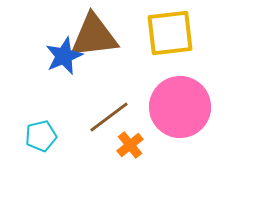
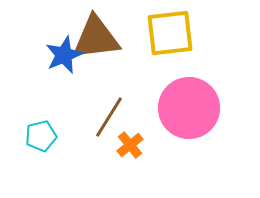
brown triangle: moved 2 px right, 2 px down
blue star: moved 1 px up
pink circle: moved 9 px right, 1 px down
brown line: rotated 21 degrees counterclockwise
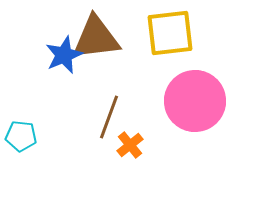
pink circle: moved 6 px right, 7 px up
brown line: rotated 12 degrees counterclockwise
cyan pentagon: moved 20 px left; rotated 20 degrees clockwise
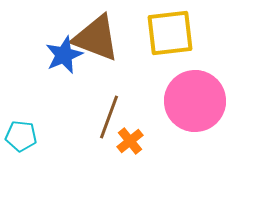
brown triangle: rotated 28 degrees clockwise
orange cross: moved 4 px up
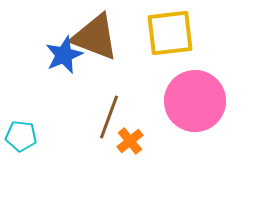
brown triangle: moved 1 px left, 1 px up
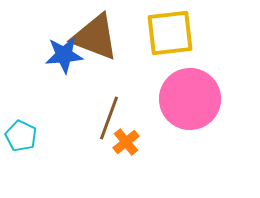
blue star: rotated 18 degrees clockwise
pink circle: moved 5 px left, 2 px up
brown line: moved 1 px down
cyan pentagon: rotated 20 degrees clockwise
orange cross: moved 4 px left, 1 px down
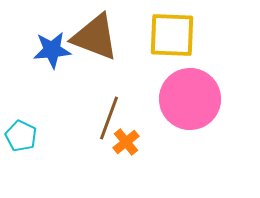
yellow square: moved 2 px right, 2 px down; rotated 9 degrees clockwise
blue star: moved 12 px left, 5 px up
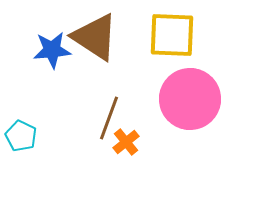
brown triangle: rotated 12 degrees clockwise
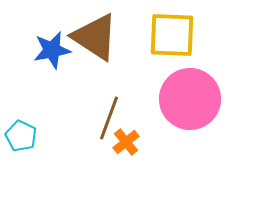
blue star: rotated 6 degrees counterclockwise
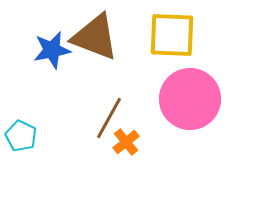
brown triangle: rotated 12 degrees counterclockwise
brown line: rotated 9 degrees clockwise
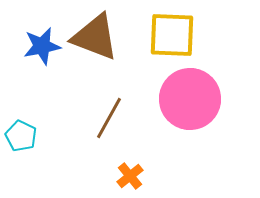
blue star: moved 10 px left, 4 px up
orange cross: moved 4 px right, 34 px down
